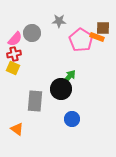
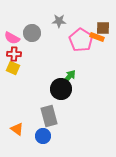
pink semicircle: moved 3 px left, 1 px up; rotated 77 degrees clockwise
red cross: rotated 16 degrees clockwise
gray rectangle: moved 14 px right, 15 px down; rotated 20 degrees counterclockwise
blue circle: moved 29 px left, 17 px down
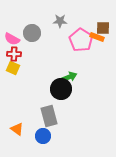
gray star: moved 1 px right
pink semicircle: moved 1 px down
green arrow: rotated 28 degrees clockwise
